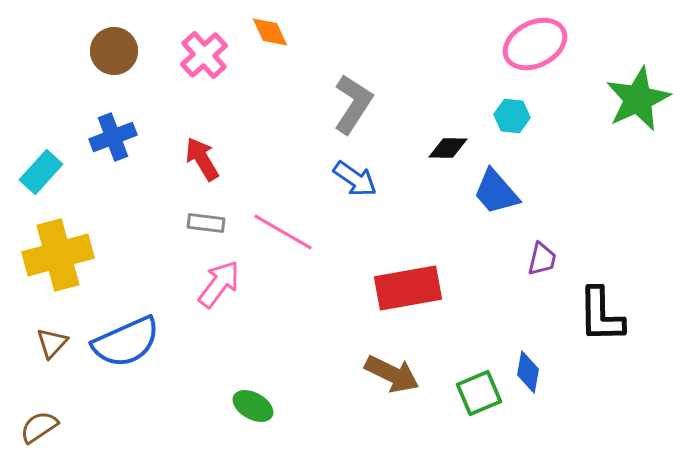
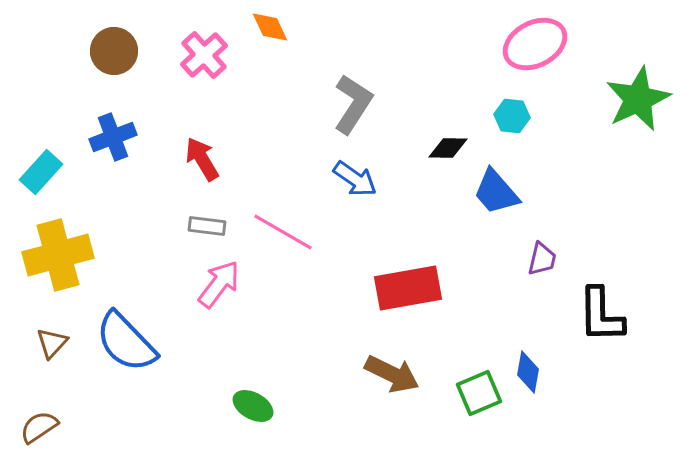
orange diamond: moved 5 px up
gray rectangle: moved 1 px right, 3 px down
blue semicircle: rotated 70 degrees clockwise
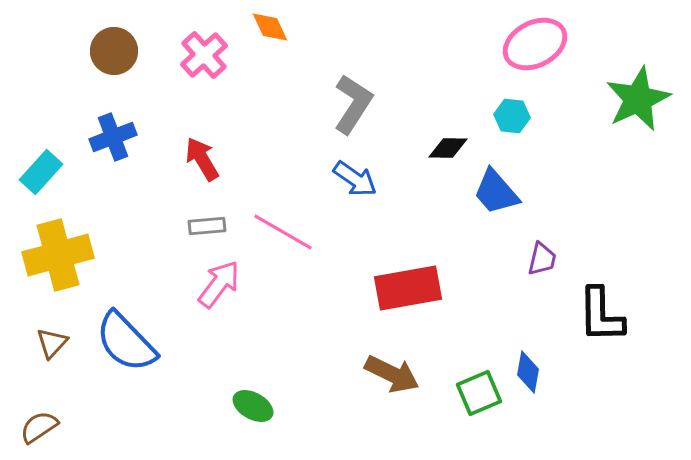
gray rectangle: rotated 12 degrees counterclockwise
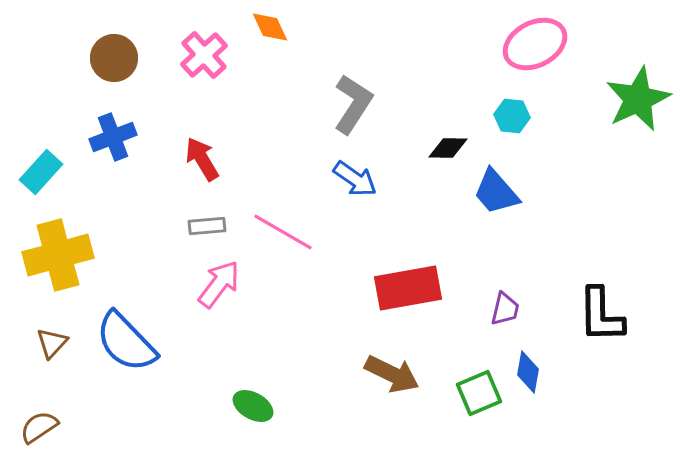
brown circle: moved 7 px down
purple trapezoid: moved 37 px left, 50 px down
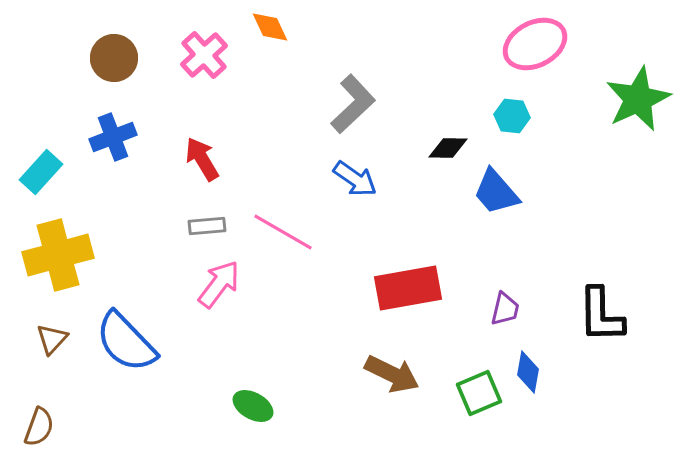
gray L-shape: rotated 14 degrees clockwise
brown triangle: moved 4 px up
brown semicircle: rotated 144 degrees clockwise
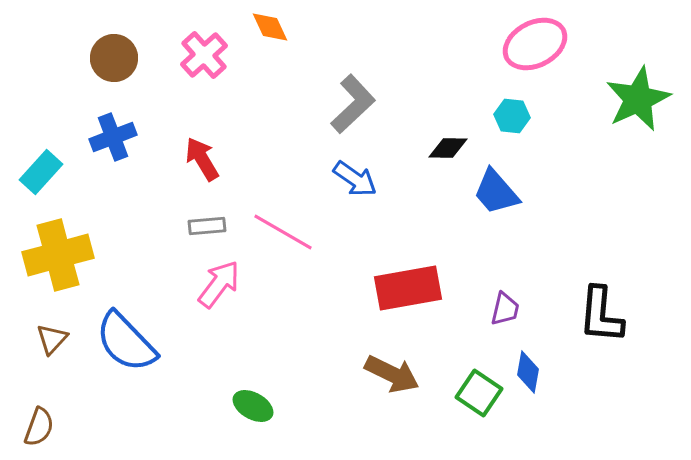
black L-shape: rotated 6 degrees clockwise
green square: rotated 33 degrees counterclockwise
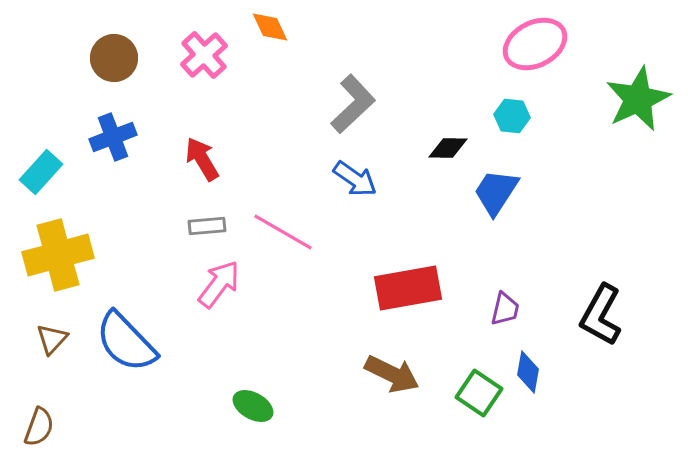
blue trapezoid: rotated 74 degrees clockwise
black L-shape: rotated 24 degrees clockwise
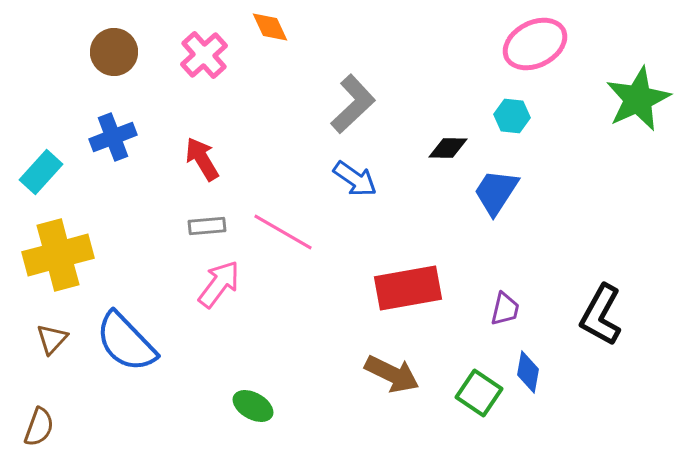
brown circle: moved 6 px up
